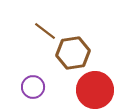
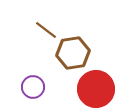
brown line: moved 1 px right, 1 px up
red circle: moved 1 px right, 1 px up
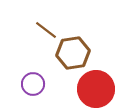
purple circle: moved 3 px up
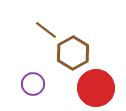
brown hexagon: rotated 20 degrees counterclockwise
red circle: moved 1 px up
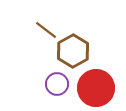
brown hexagon: moved 2 px up
purple circle: moved 24 px right
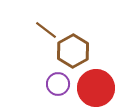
purple circle: moved 1 px right
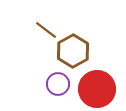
red circle: moved 1 px right, 1 px down
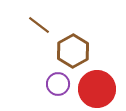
brown line: moved 7 px left, 5 px up
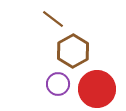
brown line: moved 14 px right, 6 px up
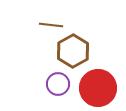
brown line: moved 2 px left, 6 px down; rotated 30 degrees counterclockwise
red circle: moved 1 px right, 1 px up
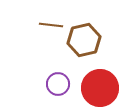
brown hexagon: moved 11 px right, 11 px up; rotated 16 degrees clockwise
red circle: moved 2 px right
